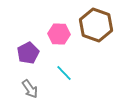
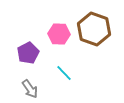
brown hexagon: moved 2 px left, 4 px down
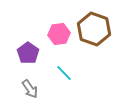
pink hexagon: rotated 10 degrees counterclockwise
purple pentagon: rotated 10 degrees counterclockwise
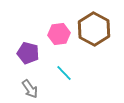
brown hexagon: rotated 8 degrees clockwise
purple pentagon: rotated 20 degrees counterclockwise
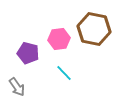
brown hexagon: rotated 16 degrees counterclockwise
pink hexagon: moved 5 px down
gray arrow: moved 13 px left, 2 px up
